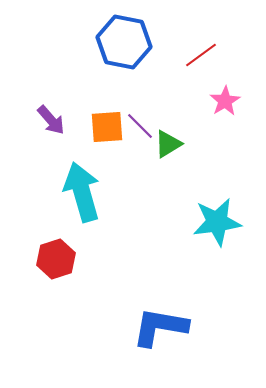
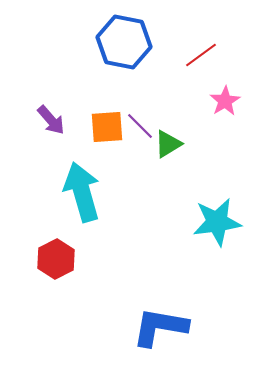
red hexagon: rotated 9 degrees counterclockwise
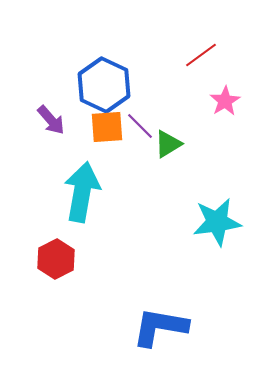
blue hexagon: moved 20 px left, 43 px down; rotated 14 degrees clockwise
cyan arrow: rotated 26 degrees clockwise
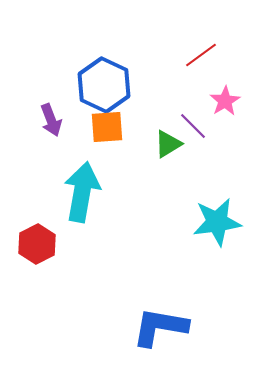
purple arrow: rotated 20 degrees clockwise
purple line: moved 53 px right
red hexagon: moved 19 px left, 15 px up
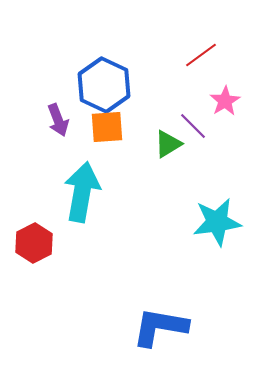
purple arrow: moved 7 px right
red hexagon: moved 3 px left, 1 px up
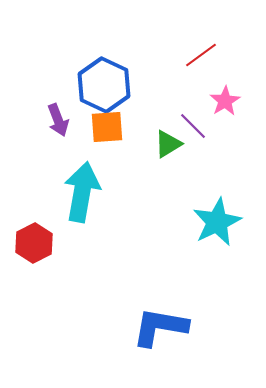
cyan star: rotated 18 degrees counterclockwise
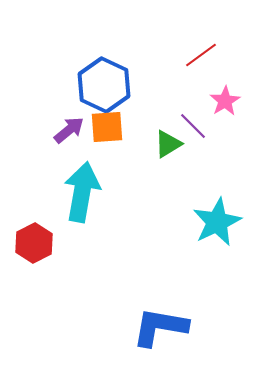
purple arrow: moved 11 px right, 10 px down; rotated 108 degrees counterclockwise
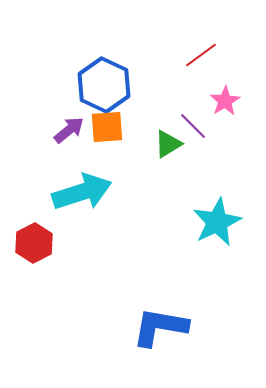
cyan arrow: rotated 62 degrees clockwise
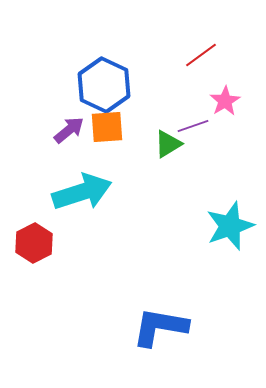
purple line: rotated 64 degrees counterclockwise
cyan star: moved 13 px right, 4 px down; rotated 6 degrees clockwise
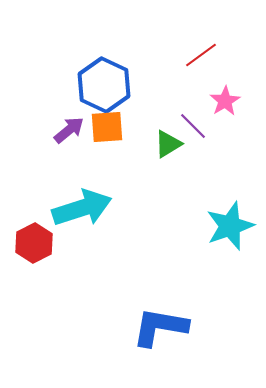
purple line: rotated 64 degrees clockwise
cyan arrow: moved 16 px down
